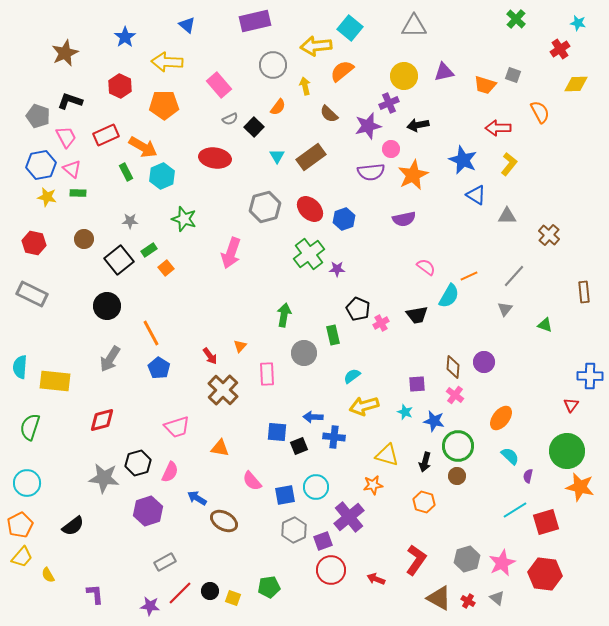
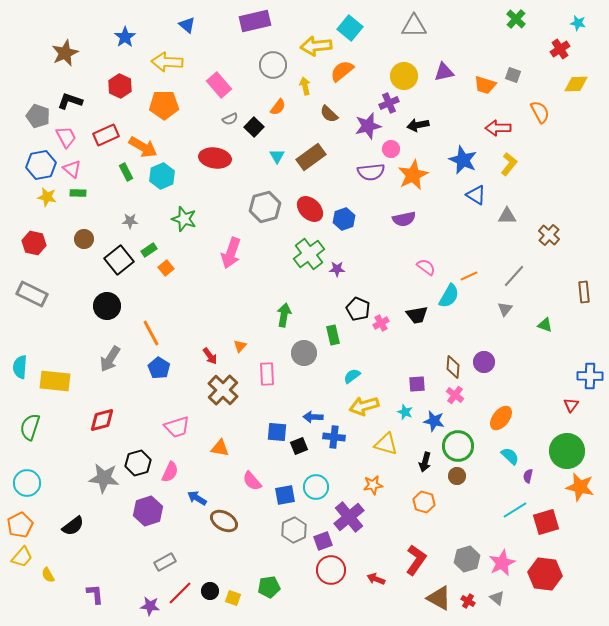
yellow triangle at (387, 455): moved 1 px left, 11 px up
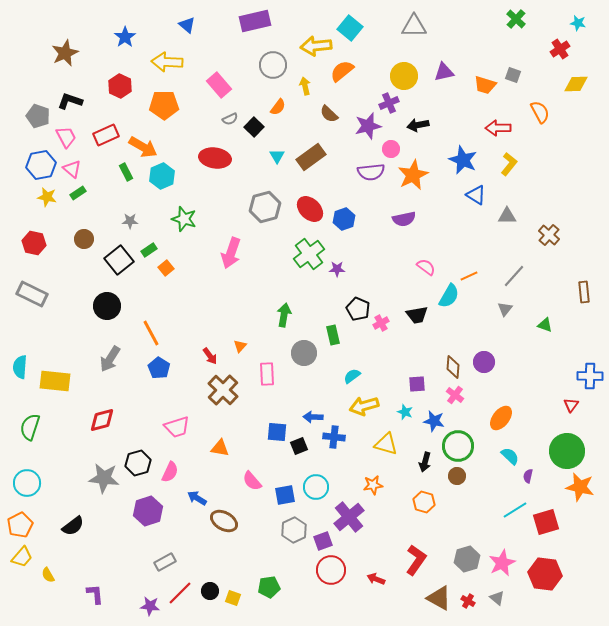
green rectangle at (78, 193): rotated 35 degrees counterclockwise
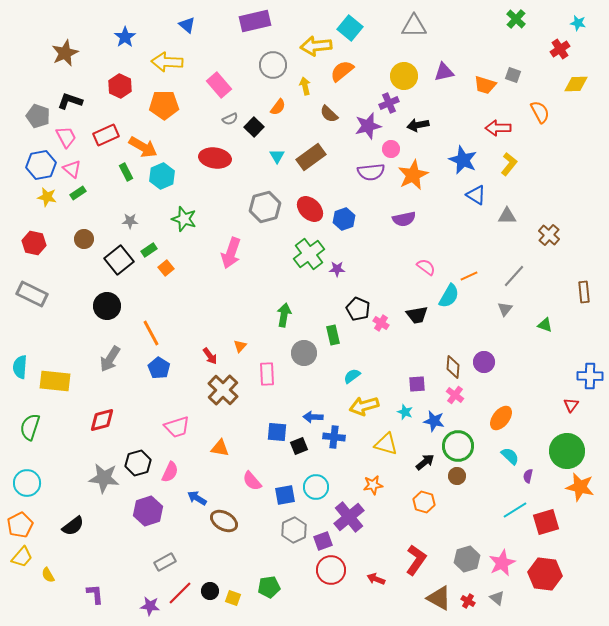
pink cross at (381, 323): rotated 28 degrees counterclockwise
black arrow at (425, 462): rotated 144 degrees counterclockwise
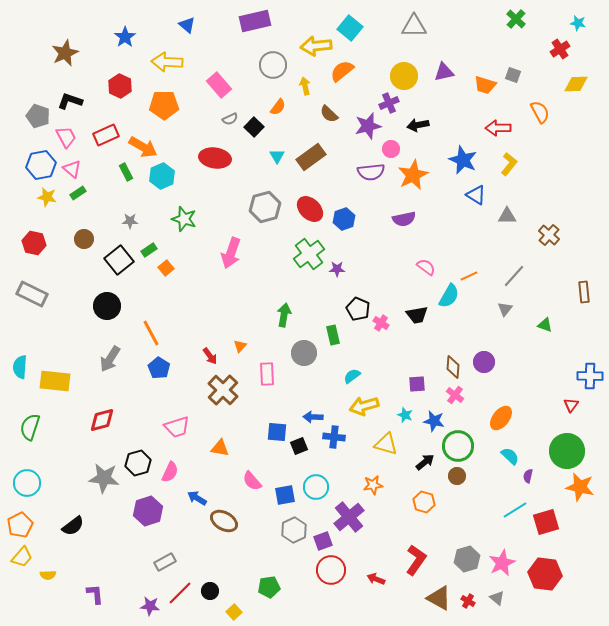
cyan star at (405, 412): moved 3 px down
yellow semicircle at (48, 575): rotated 63 degrees counterclockwise
yellow square at (233, 598): moved 1 px right, 14 px down; rotated 28 degrees clockwise
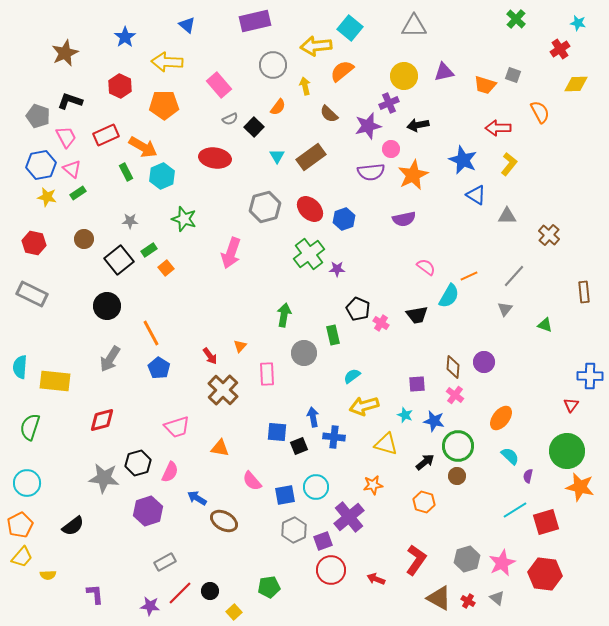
blue arrow at (313, 417): rotated 78 degrees clockwise
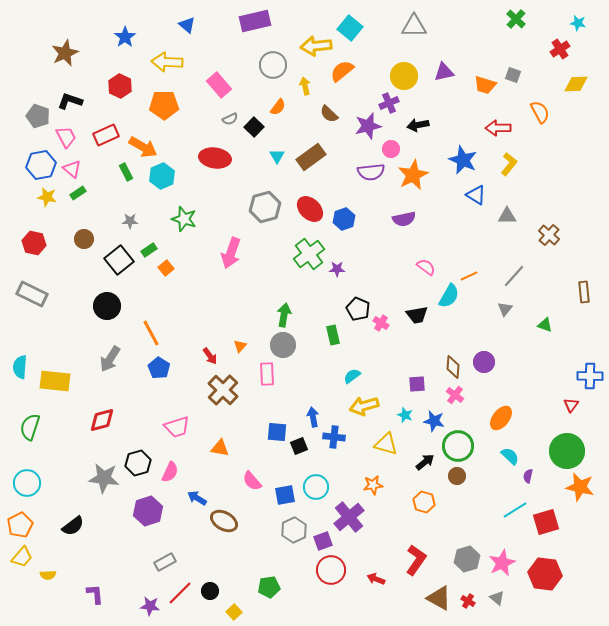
gray circle at (304, 353): moved 21 px left, 8 px up
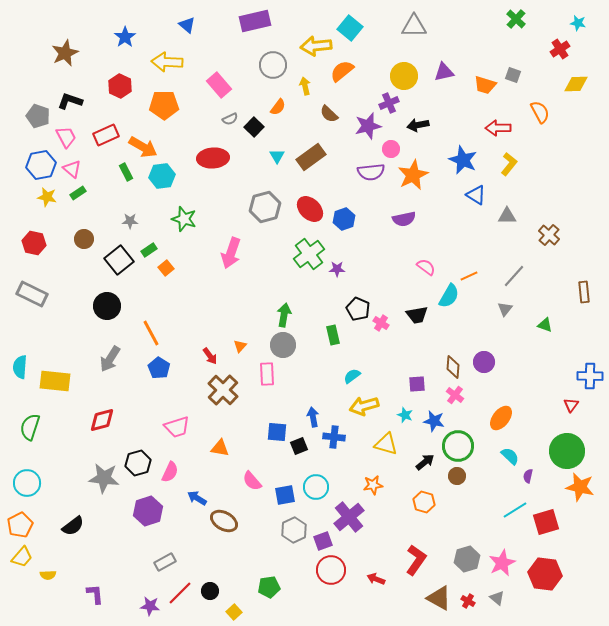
red ellipse at (215, 158): moved 2 px left; rotated 12 degrees counterclockwise
cyan hexagon at (162, 176): rotated 15 degrees clockwise
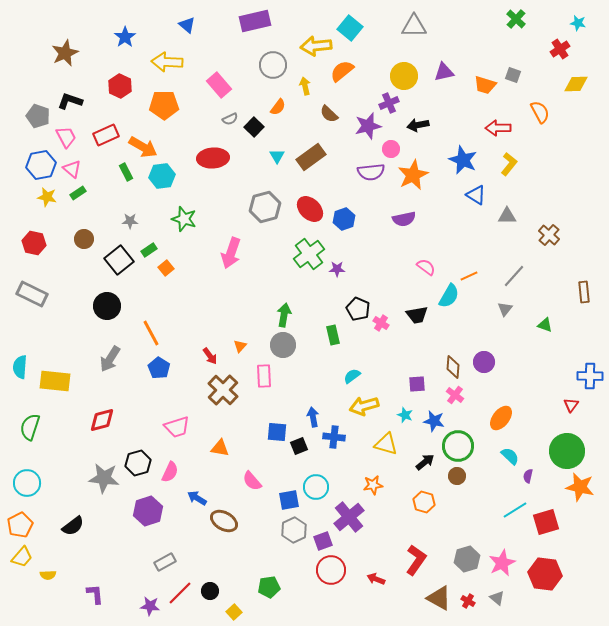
pink rectangle at (267, 374): moved 3 px left, 2 px down
blue square at (285, 495): moved 4 px right, 5 px down
